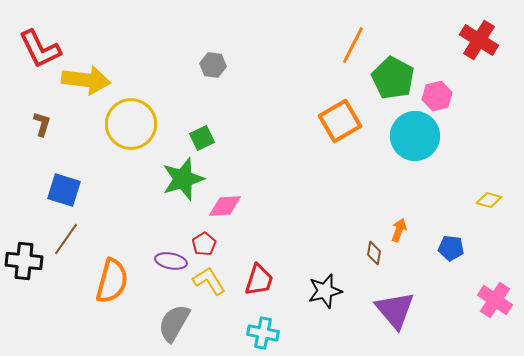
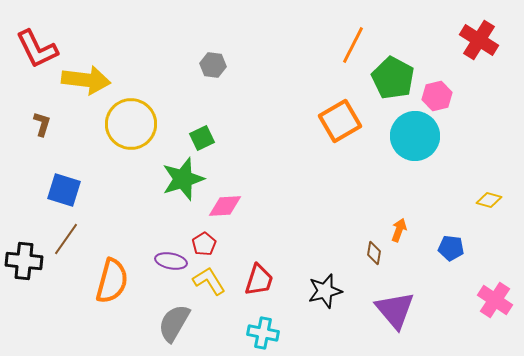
red L-shape: moved 3 px left
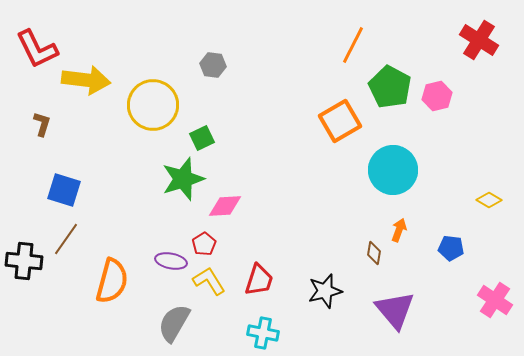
green pentagon: moved 3 px left, 9 px down
yellow circle: moved 22 px right, 19 px up
cyan circle: moved 22 px left, 34 px down
yellow diamond: rotated 15 degrees clockwise
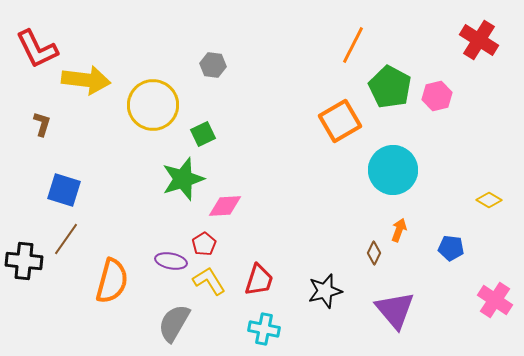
green square: moved 1 px right, 4 px up
brown diamond: rotated 15 degrees clockwise
cyan cross: moved 1 px right, 4 px up
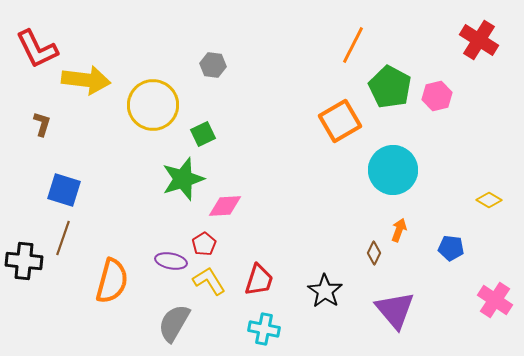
brown line: moved 3 px left, 1 px up; rotated 16 degrees counterclockwise
black star: rotated 24 degrees counterclockwise
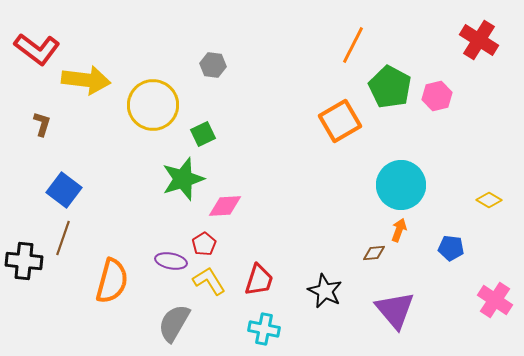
red L-shape: rotated 27 degrees counterclockwise
cyan circle: moved 8 px right, 15 px down
blue square: rotated 20 degrees clockwise
brown diamond: rotated 60 degrees clockwise
black star: rotated 8 degrees counterclockwise
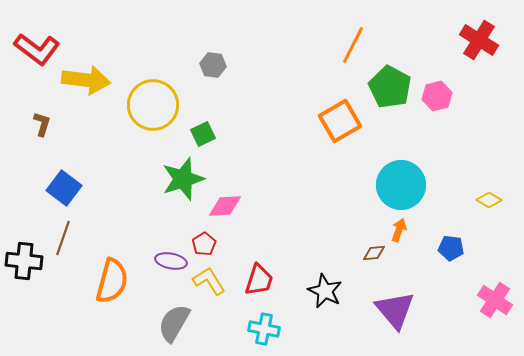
blue square: moved 2 px up
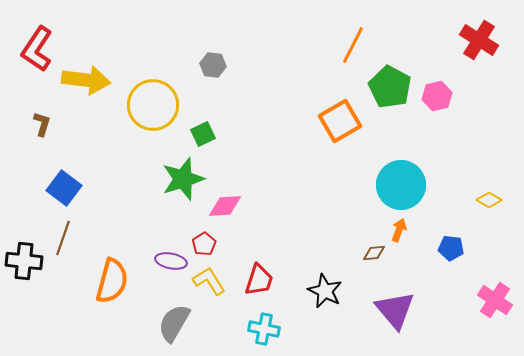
red L-shape: rotated 87 degrees clockwise
